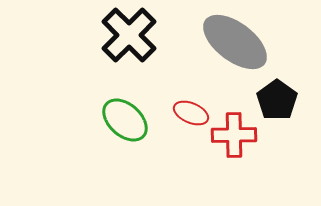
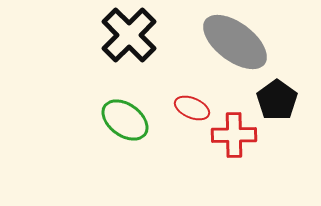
red ellipse: moved 1 px right, 5 px up
green ellipse: rotated 6 degrees counterclockwise
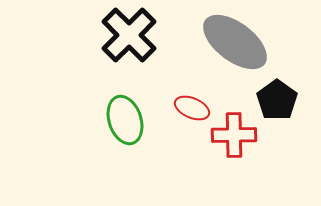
green ellipse: rotated 36 degrees clockwise
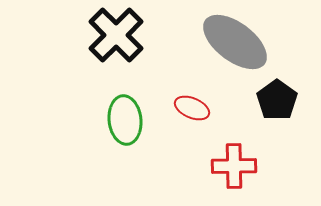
black cross: moved 13 px left
green ellipse: rotated 12 degrees clockwise
red cross: moved 31 px down
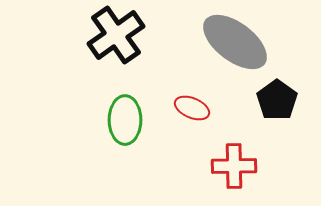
black cross: rotated 10 degrees clockwise
green ellipse: rotated 6 degrees clockwise
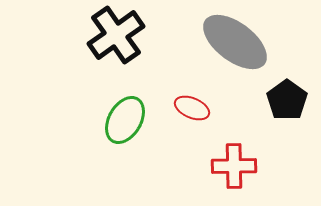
black pentagon: moved 10 px right
green ellipse: rotated 30 degrees clockwise
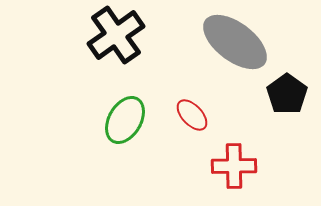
black pentagon: moved 6 px up
red ellipse: moved 7 px down; rotated 24 degrees clockwise
